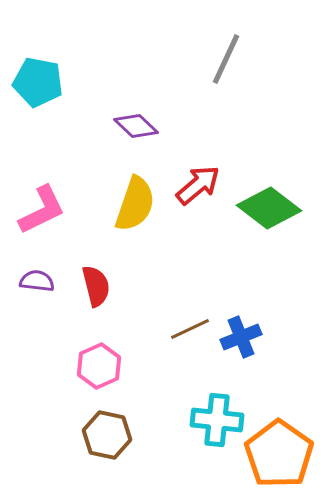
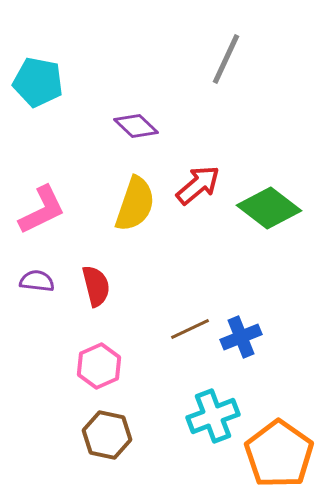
cyan cross: moved 4 px left, 4 px up; rotated 27 degrees counterclockwise
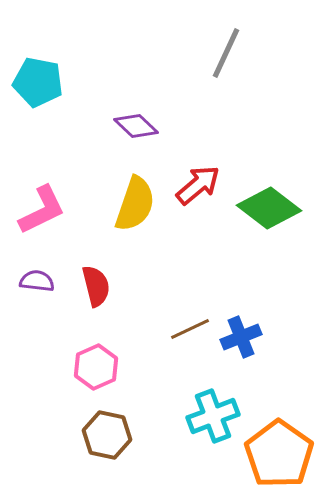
gray line: moved 6 px up
pink hexagon: moved 3 px left, 1 px down
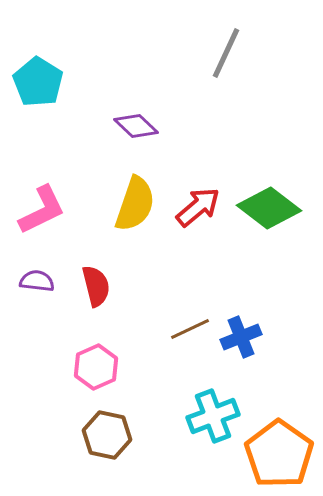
cyan pentagon: rotated 21 degrees clockwise
red arrow: moved 22 px down
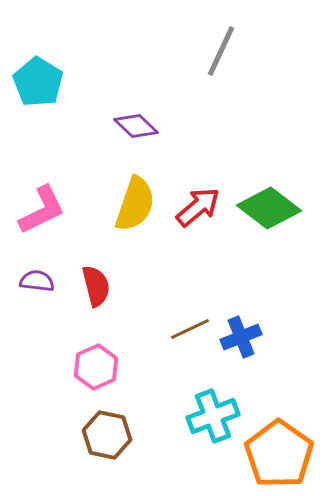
gray line: moved 5 px left, 2 px up
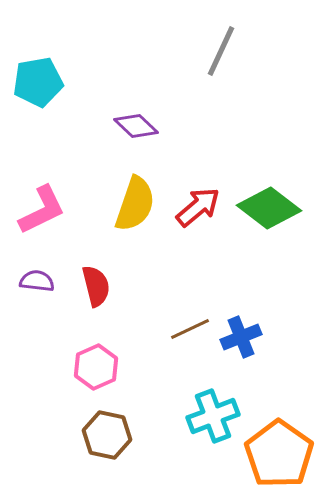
cyan pentagon: rotated 30 degrees clockwise
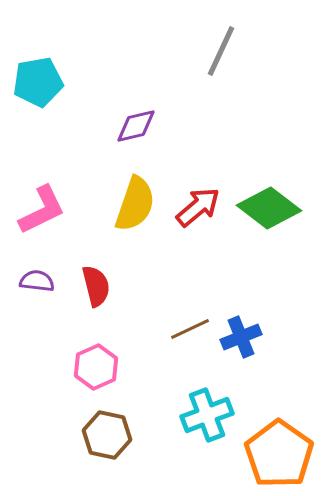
purple diamond: rotated 57 degrees counterclockwise
cyan cross: moved 6 px left, 1 px up
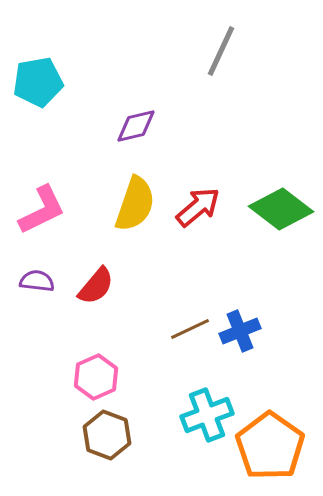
green diamond: moved 12 px right, 1 px down
red semicircle: rotated 54 degrees clockwise
blue cross: moved 1 px left, 6 px up
pink hexagon: moved 10 px down
brown hexagon: rotated 9 degrees clockwise
orange pentagon: moved 9 px left, 8 px up
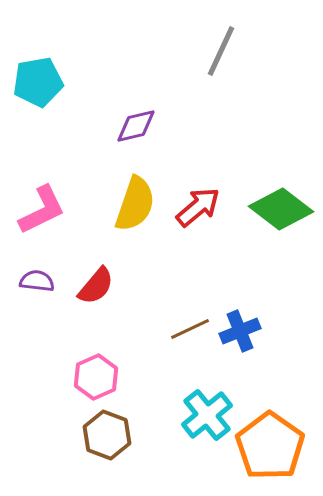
cyan cross: rotated 18 degrees counterclockwise
